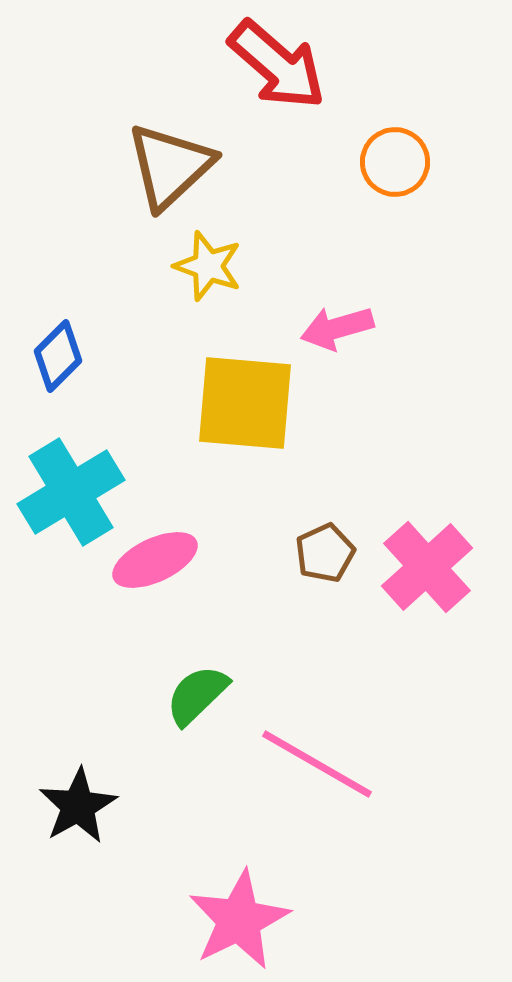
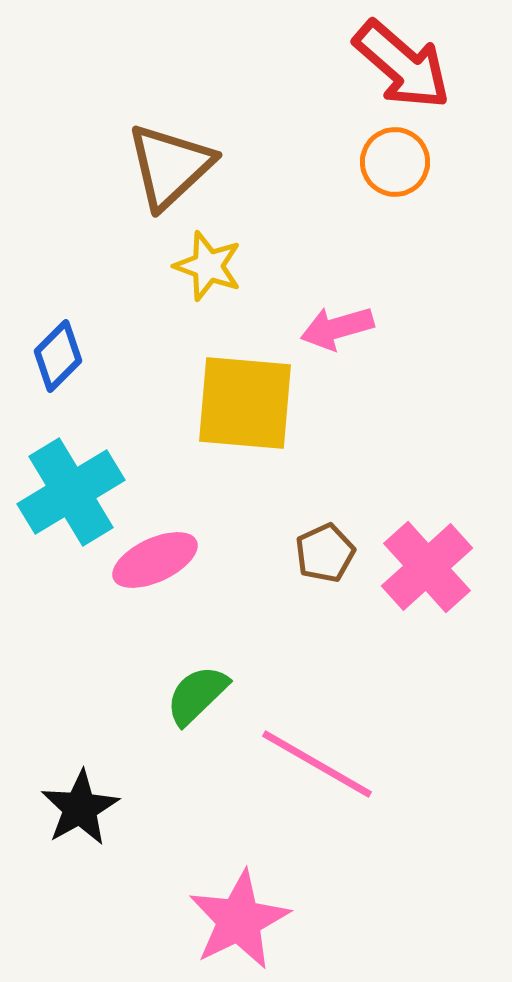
red arrow: moved 125 px right
black star: moved 2 px right, 2 px down
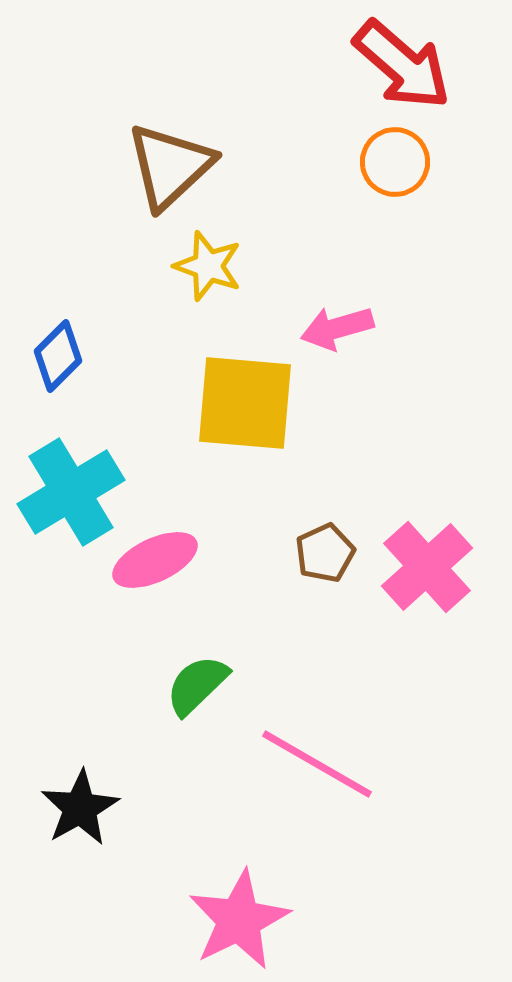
green semicircle: moved 10 px up
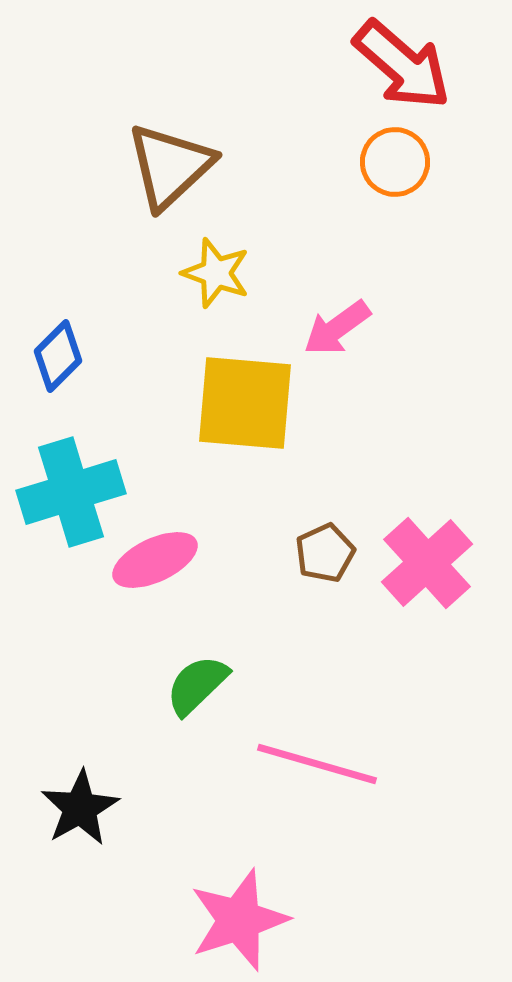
yellow star: moved 8 px right, 7 px down
pink arrow: rotated 20 degrees counterclockwise
cyan cross: rotated 14 degrees clockwise
pink cross: moved 4 px up
pink line: rotated 14 degrees counterclockwise
pink star: rotated 8 degrees clockwise
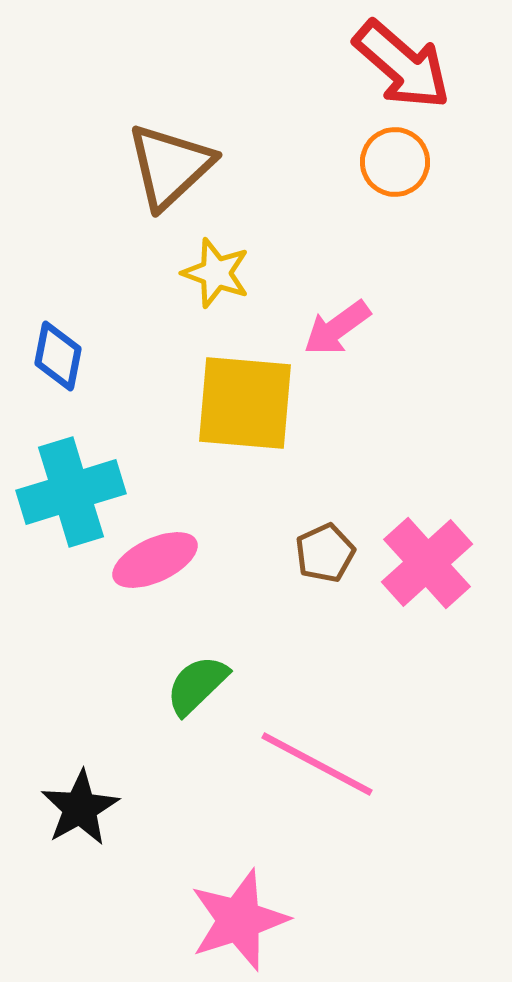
blue diamond: rotated 34 degrees counterclockwise
pink line: rotated 12 degrees clockwise
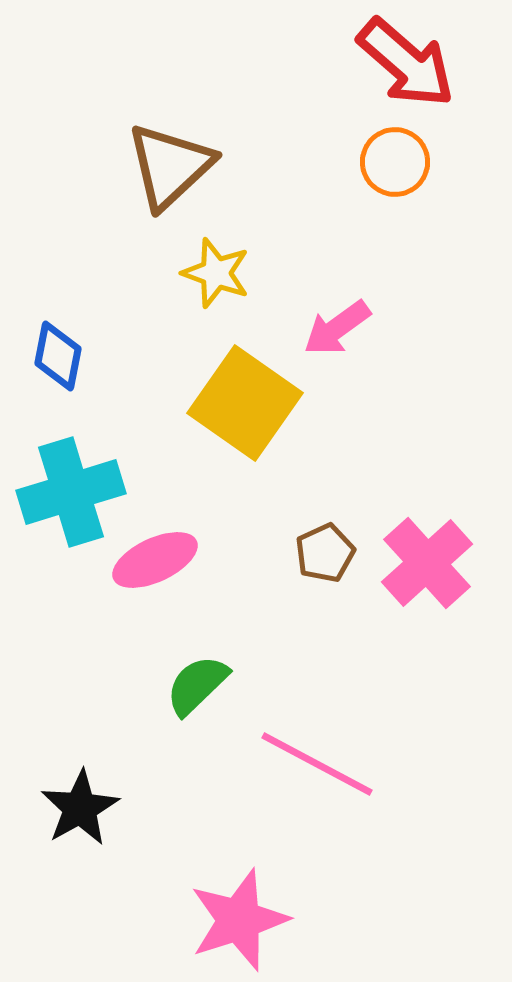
red arrow: moved 4 px right, 2 px up
yellow square: rotated 30 degrees clockwise
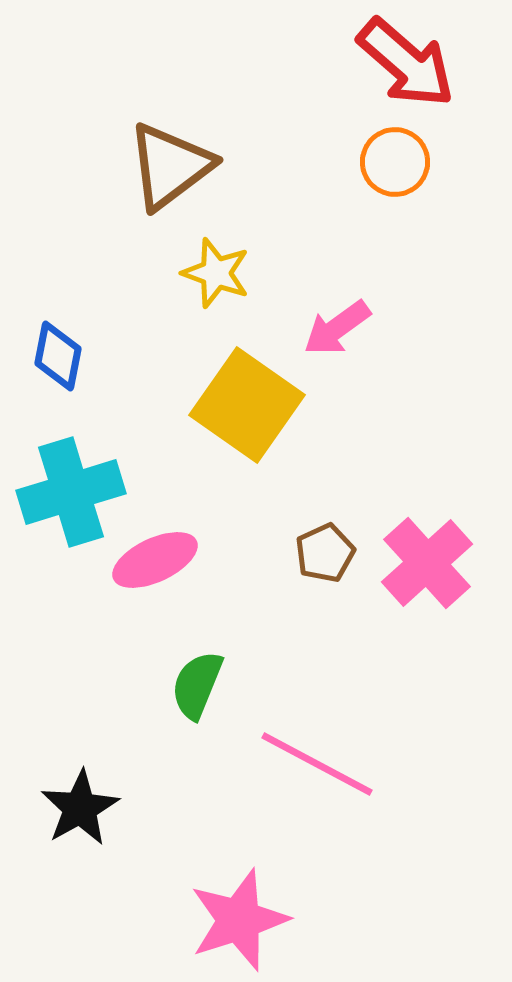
brown triangle: rotated 6 degrees clockwise
yellow square: moved 2 px right, 2 px down
green semicircle: rotated 24 degrees counterclockwise
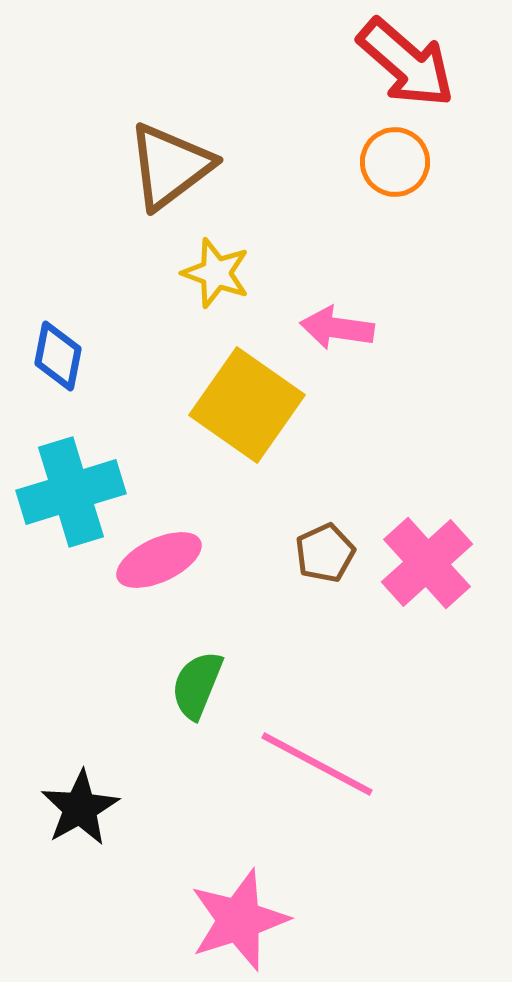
pink arrow: rotated 44 degrees clockwise
pink ellipse: moved 4 px right
